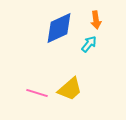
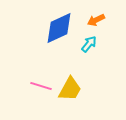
orange arrow: rotated 72 degrees clockwise
yellow trapezoid: rotated 20 degrees counterclockwise
pink line: moved 4 px right, 7 px up
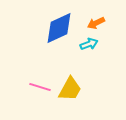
orange arrow: moved 3 px down
cyan arrow: rotated 30 degrees clockwise
pink line: moved 1 px left, 1 px down
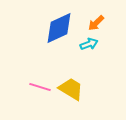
orange arrow: rotated 18 degrees counterclockwise
yellow trapezoid: moved 1 px right; rotated 88 degrees counterclockwise
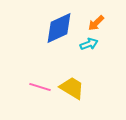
yellow trapezoid: moved 1 px right, 1 px up
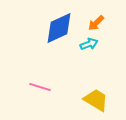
yellow trapezoid: moved 24 px right, 12 px down
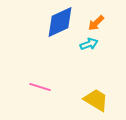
blue diamond: moved 1 px right, 6 px up
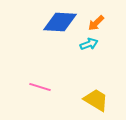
blue diamond: rotated 28 degrees clockwise
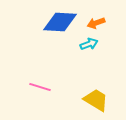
orange arrow: rotated 24 degrees clockwise
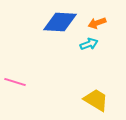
orange arrow: moved 1 px right
pink line: moved 25 px left, 5 px up
